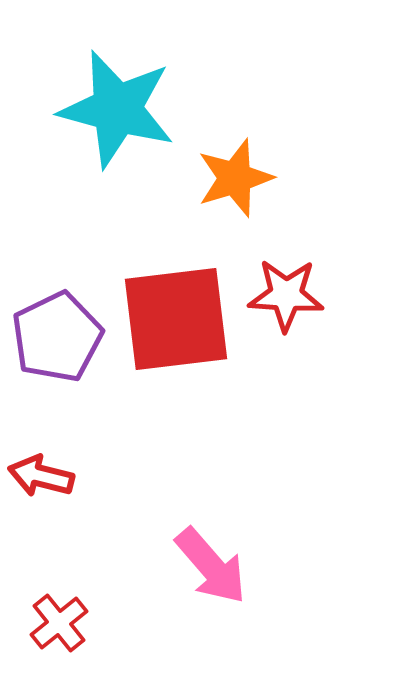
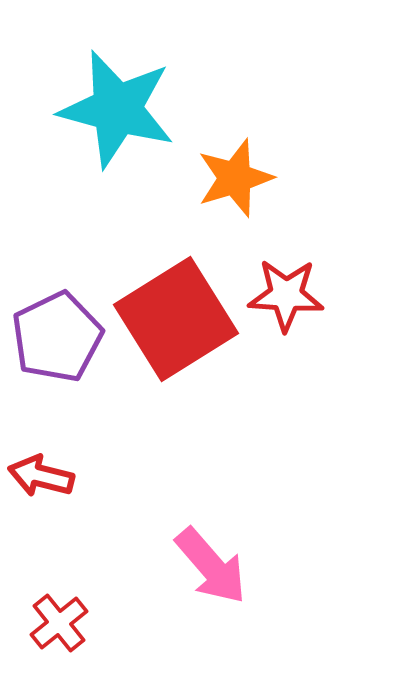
red square: rotated 25 degrees counterclockwise
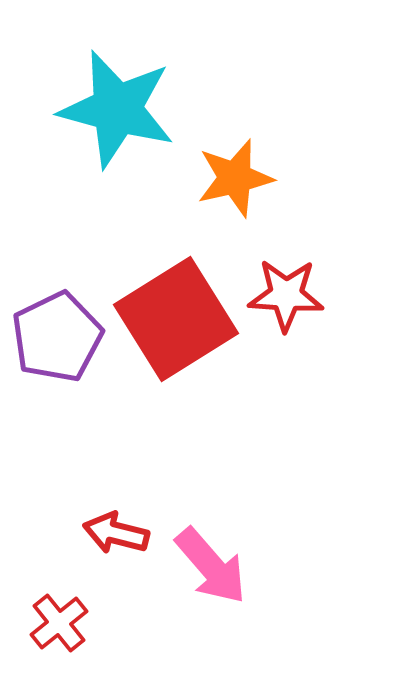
orange star: rotated 4 degrees clockwise
red arrow: moved 75 px right, 57 px down
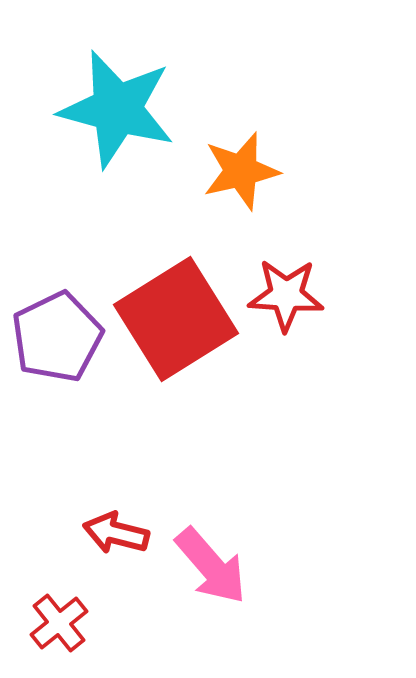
orange star: moved 6 px right, 7 px up
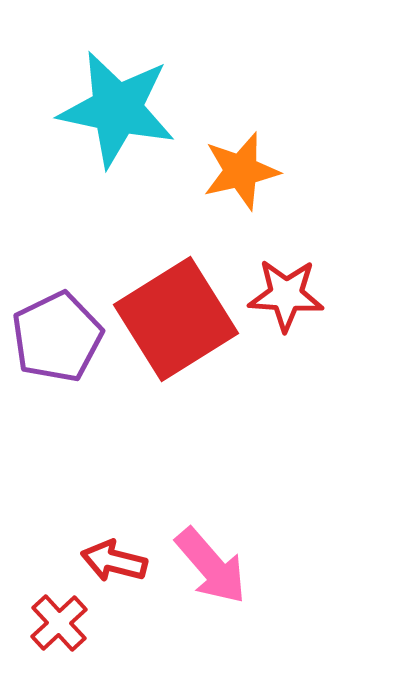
cyan star: rotated 3 degrees counterclockwise
red arrow: moved 2 px left, 28 px down
red cross: rotated 4 degrees counterclockwise
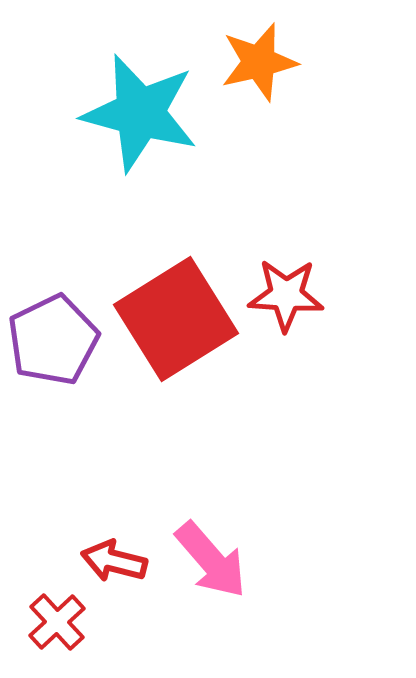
cyan star: moved 23 px right, 4 px down; rotated 3 degrees clockwise
orange star: moved 18 px right, 109 px up
purple pentagon: moved 4 px left, 3 px down
pink arrow: moved 6 px up
red cross: moved 2 px left, 1 px up
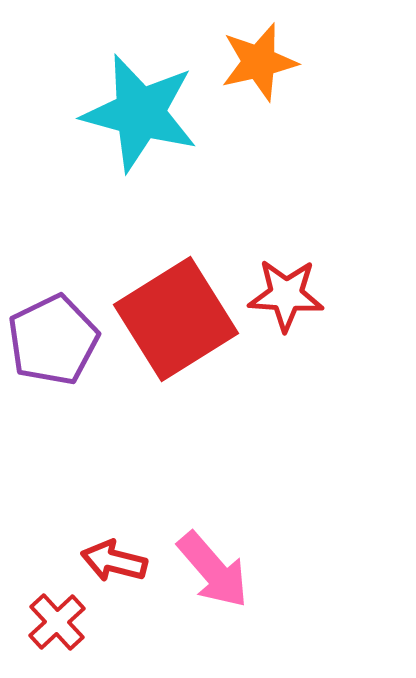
pink arrow: moved 2 px right, 10 px down
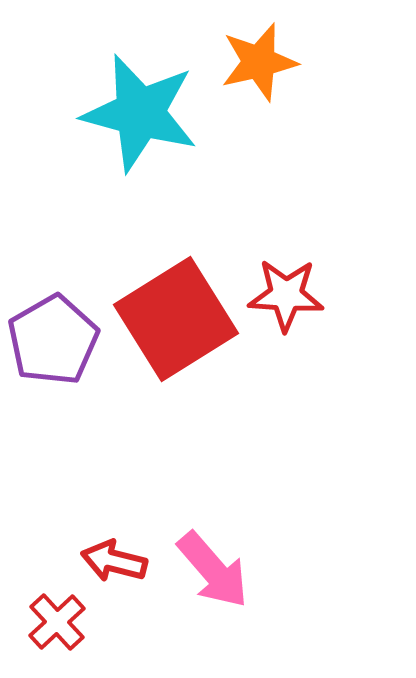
purple pentagon: rotated 4 degrees counterclockwise
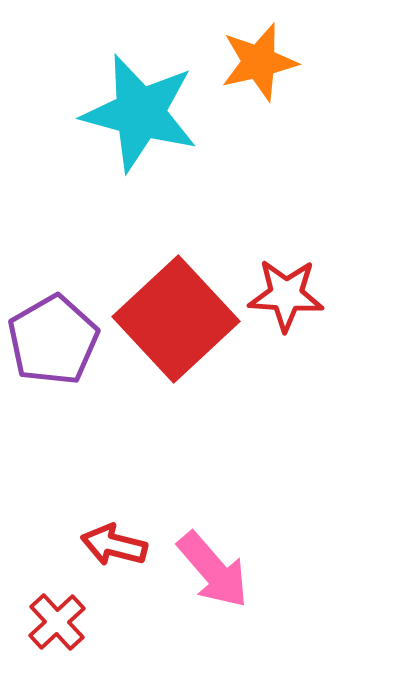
red square: rotated 11 degrees counterclockwise
red arrow: moved 16 px up
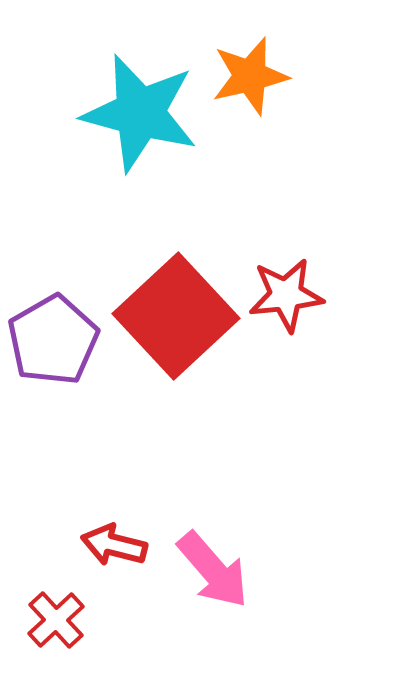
orange star: moved 9 px left, 14 px down
red star: rotated 10 degrees counterclockwise
red square: moved 3 px up
red cross: moved 1 px left, 2 px up
